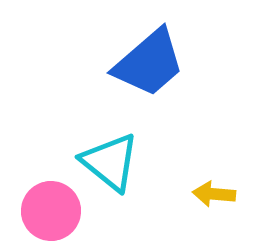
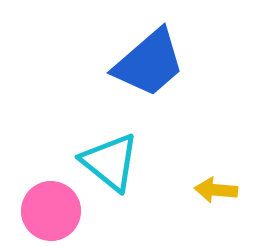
yellow arrow: moved 2 px right, 4 px up
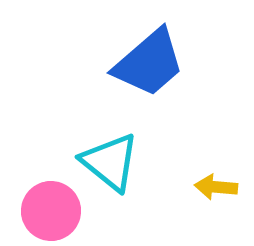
yellow arrow: moved 3 px up
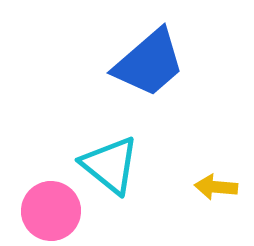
cyan triangle: moved 3 px down
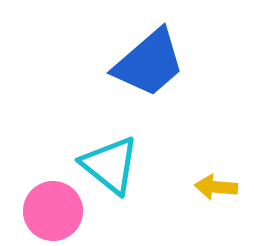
pink circle: moved 2 px right
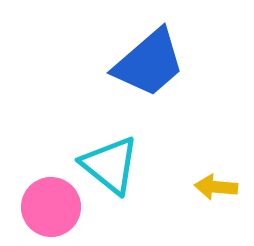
pink circle: moved 2 px left, 4 px up
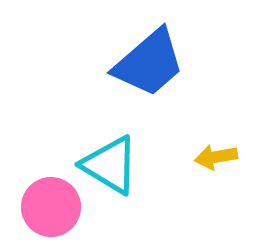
cyan triangle: rotated 8 degrees counterclockwise
yellow arrow: moved 30 px up; rotated 15 degrees counterclockwise
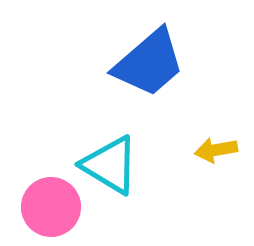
yellow arrow: moved 7 px up
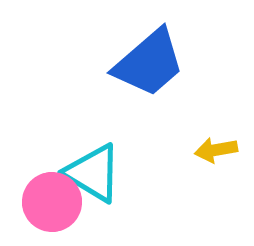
cyan triangle: moved 17 px left, 8 px down
pink circle: moved 1 px right, 5 px up
